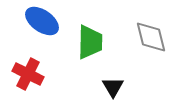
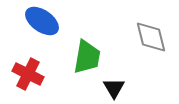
green trapezoid: moved 3 px left, 15 px down; rotated 9 degrees clockwise
black triangle: moved 1 px right, 1 px down
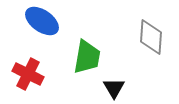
gray diamond: rotated 18 degrees clockwise
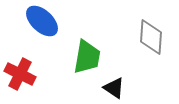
blue ellipse: rotated 8 degrees clockwise
red cross: moved 8 px left
black triangle: rotated 25 degrees counterclockwise
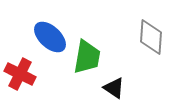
blue ellipse: moved 8 px right, 16 px down
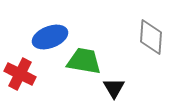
blue ellipse: rotated 64 degrees counterclockwise
green trapezoid: moved 3 px left, 4 px down; rotated 90 degrees counterclockwise
black triangle: rotated 25 degrees clockwise
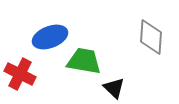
black triangle: rotated 15 degrees counterclockwise
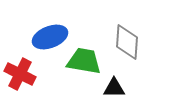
gray diamond: moved 24 px left, 5 px down
black triangle: rotated 45 degrees counterclockwise
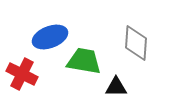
gray diamond: moved 9 px right, 1 px down
red cross: moved 2 px right
black triangle: moved 2 px right, 1 px up
